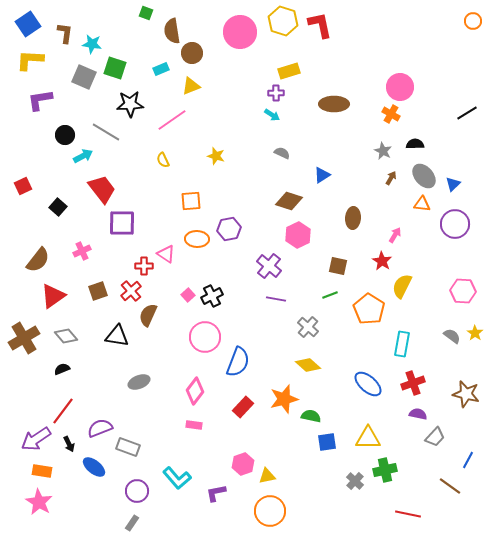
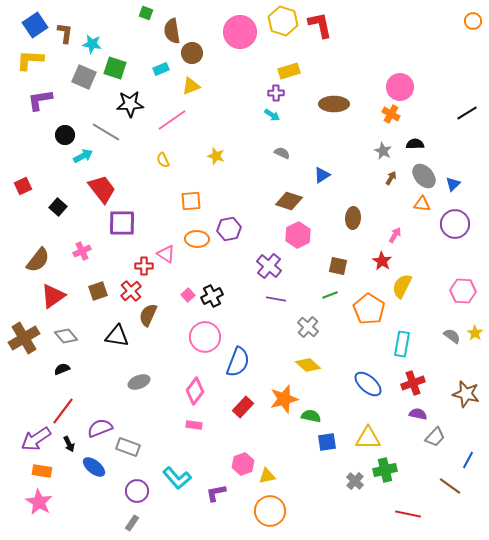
blue square at (28, 24): moved 7 px right, 1 px down
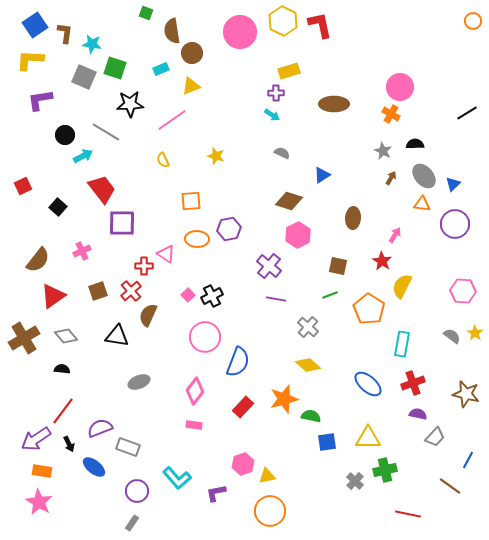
yellow hexagon at (283, 21): rotated 8 degrees clockwise
black semicircle at (62, 369): rotated 28 degrees clockwise
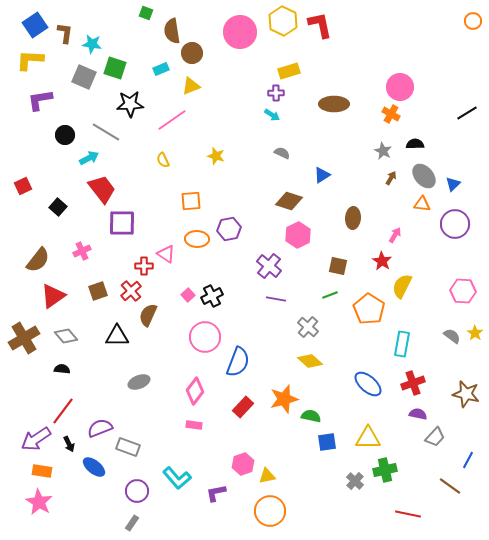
cyan arrow at (83, 156): moved 6 px right, 2 px down
black triangle at (117, 336): rotated 10 degrees counterclockwise
yellow diamond at (308, 365): moved 2 px right, 4 px up
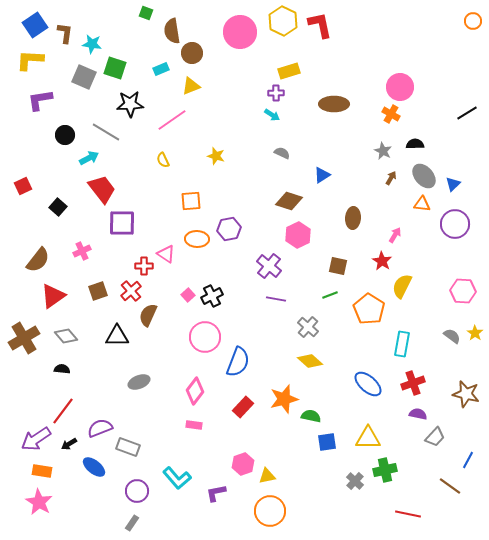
black arrow at (69, 444): rotated 84 degrees clockwise
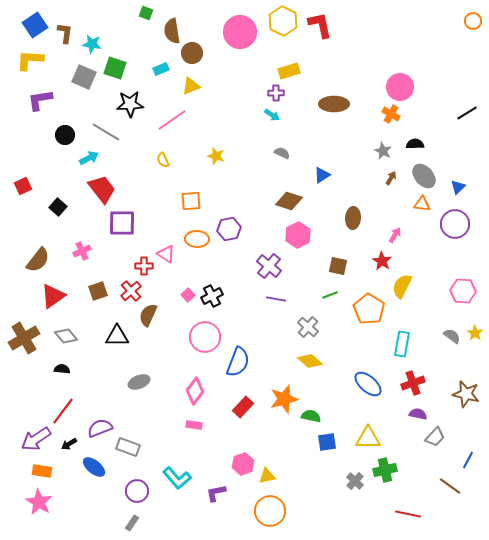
blue triangle at (453, 184): moved 5 px right, 3 px down
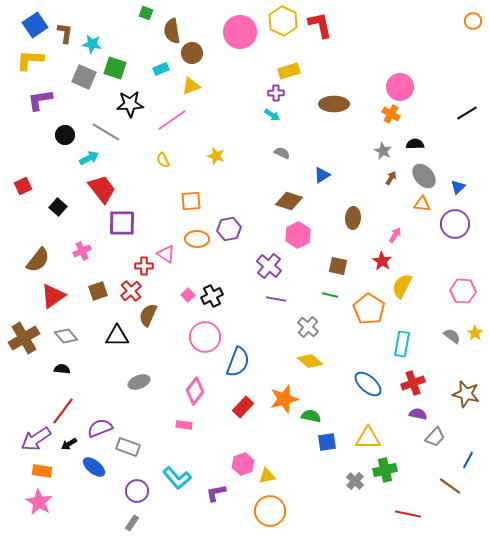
green line at (330, 295): rotated 35 degrees clockwise
pink rectangle at (194, 425): moved 10 px left
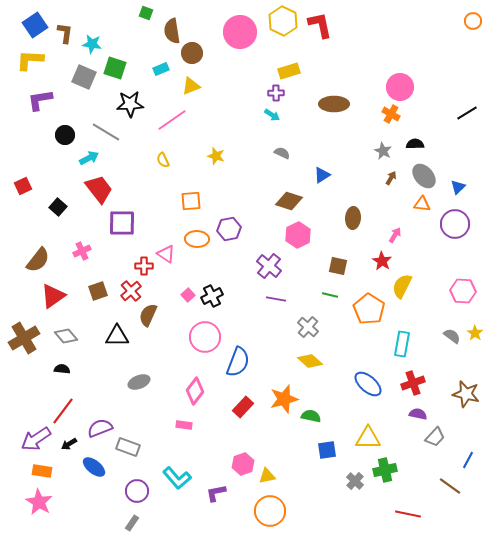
red trapezoid at (102, 189): moved 3 px left
blue square at (327, 442): moved 8 px down
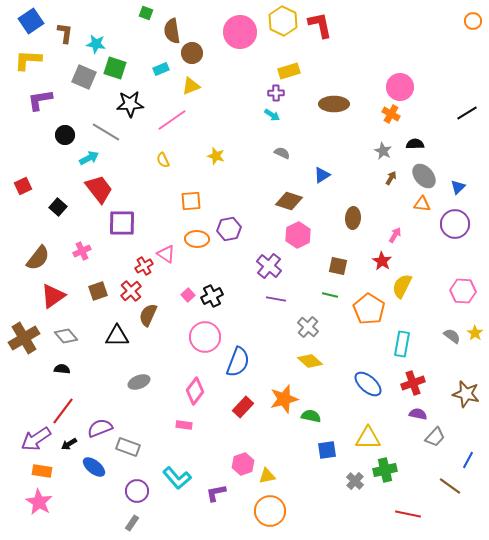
blue square at (35, 25): moved 4 px left, 4 px up
cyan star at (92, 44): moved 4 px right
yellow L-shape at (30, 60): moved 2 px left
brown semicircle at (38, 260): moved 2 px up
red cross at (144, 266): rotated 30 degrees counterclockwise
